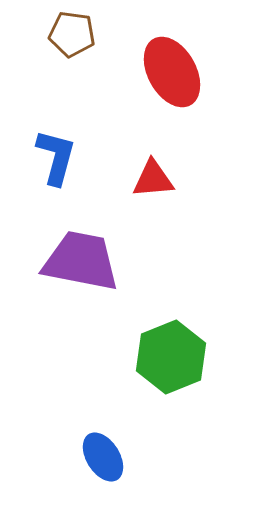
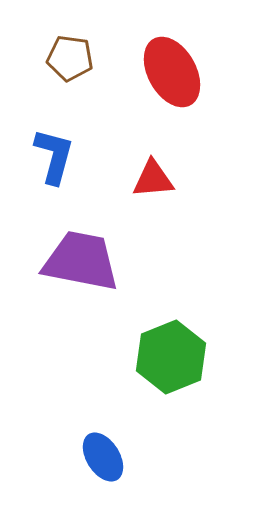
brown pentagon: moved 2 px left, 24 px down
blue L-shape: moved 2 px left, 1 px up
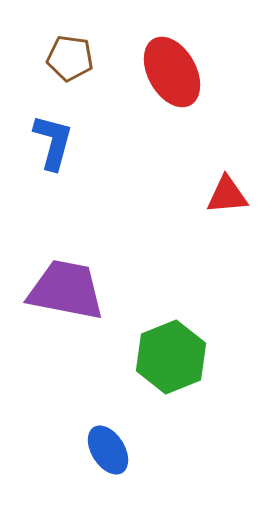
blue L-shape: moved 1 px left, 14 px up
red triangle: moved 74 px right, 16 px down
purple trapezoid: moved 15 px left, 29 px down
blue ellipse: moved 5 px right, 7 px up
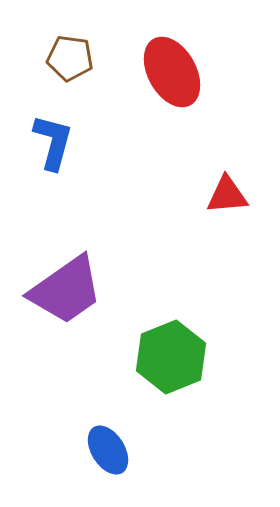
purple trapezoid: rotated 134 degrees clockwise
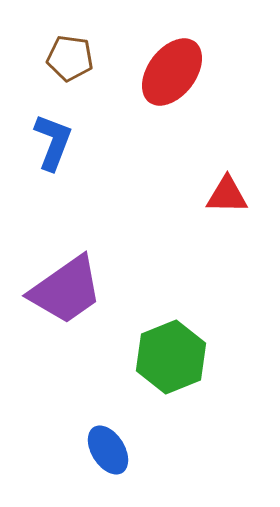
red ellipse: rotated 66 degrees clockwise
blue L-shape: rotated 6 degrees clockwise
red triangle: rotated 6 degrees clockwise
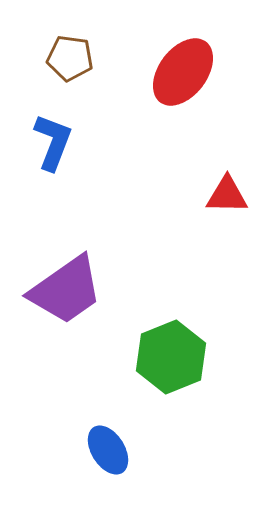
red ellipse: moved 11 px right
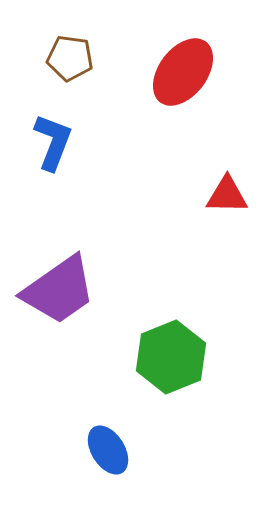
purple trapezoid: moved 7 px left
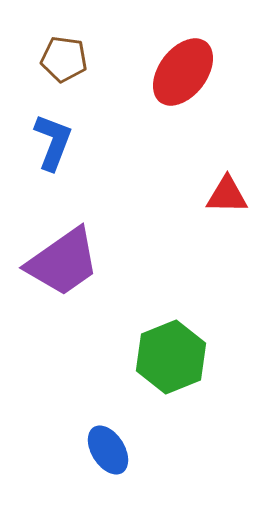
brown pentagon: moved 6 px left, 1 px down
purple trapezoid: moved 4 px right, 28 px up
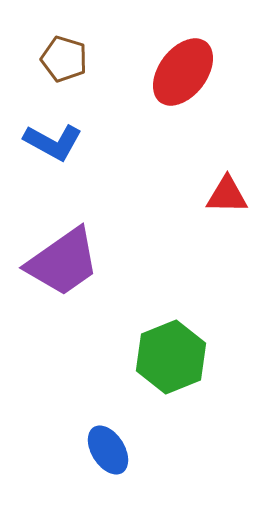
brown pentagon: rotated 9 degrees clockwise
blue L-shape: rotated 98 degrees clockwise
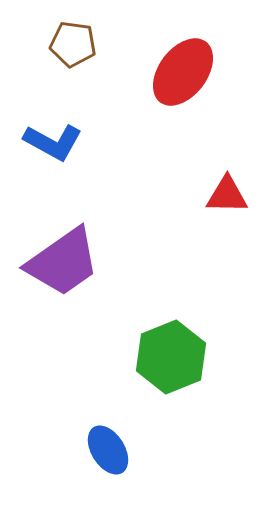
brown pentagon: moved 9 px right, 15 px up; rotated 9 degrees counterclockwise
